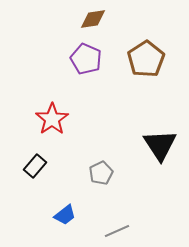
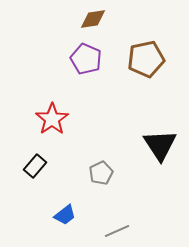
brown pentagon: rotated 21 degrees clockwise
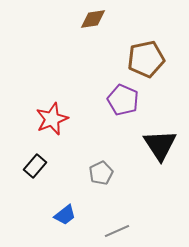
purple pentagon: moved 37 px right, 41 px down
red star: rotated 12 degrees clockwise
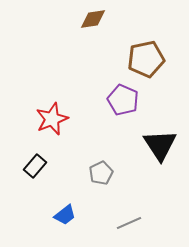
gray line: moved 12 px right, 8 px up
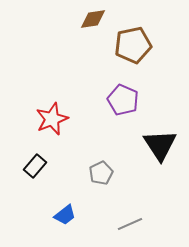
brown pentagon: moved 13 px left, 14 px up
gray line: moved 1 px right, 1 px down
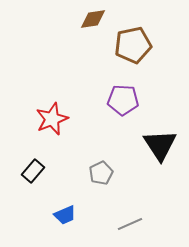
purple pentagon: rotated 20 degrees counterclockwise
black rectangle: moved 2 px left, 5 px down
blue trapezoid: rotated 15 degrees clockwise
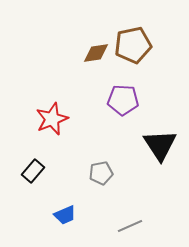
brown diamond: moved 3 px right, 34 px down
gray pentagon: rotated 15 degrees clockwise
gray line: moved 2 px down
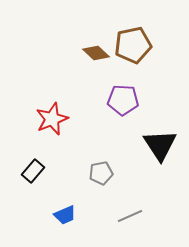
brown diamond: rotated 52 degrees clockwise
gray line: moved 10 px up
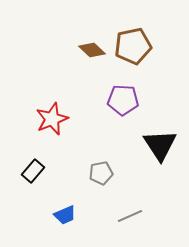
brown pentagon: moved 1 px down
brown diamond: moved 4 px left, 3 px up
